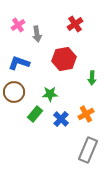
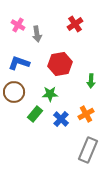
pink cross: rotated 24 degrees counterclockwise
red hexagon: moved 4 px left, 5 px down
green arrow: moved 1 px left, 3 px down
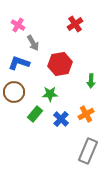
gray arrow: moved 4 px left, 9 px down; rotated 21 degrees counterclockwise
gray rectangle: moved 1 px down
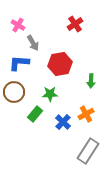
blue L-shape: rotated 15 degrees counterclockwise
blue cross: moved 2 px right, 3 px down
gray rectangle: rotated 10 degrees clockwise
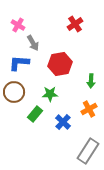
orange cross: moved 3 px right, 5 px up
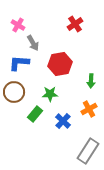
blue cross: moved 1 px up
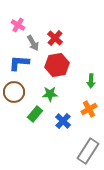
red cross: moved 20 px left, 14 px down; rotated 14 degrees counterclockwise
red hexagon: moved 3 px left, 1 px down
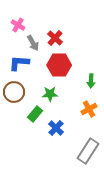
red hexagon: moved 2 px right; rotated 10 degrees clockwise
blue cross: moved 7 px left, 7 px down
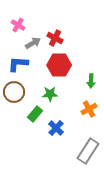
red cross: rotated 14 degrees counterclockwise
gray arrow: rotated 91 degrees counterclockwise
blue L-shape: moved 1 px left, 1 px down
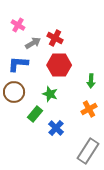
green star: rotated 21 degrees clockwise
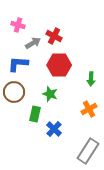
pink cross: rotated 16 degrees counterclockwise
red cross: moved 1 px left, 2 px up
green arrow: moved 2 px up
green rectangle: rotated 28 degrees counterclockwise
blue cross: moved 2 px left, 1 px down
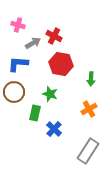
red hexagon: moved 2 px right, 1 px up; rotated 10 degrees clockwise
green rectangle: moved 1 px up
